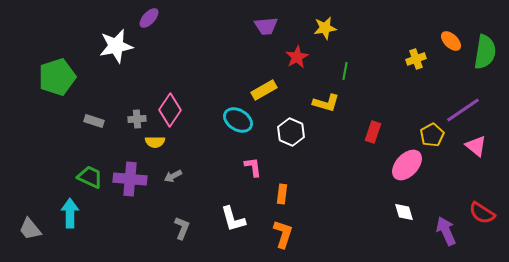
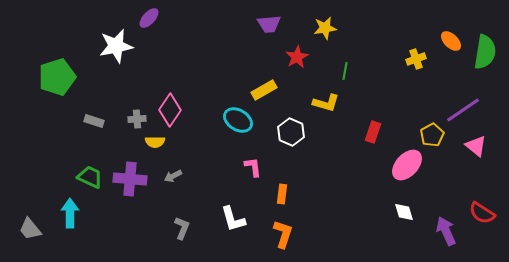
purple trapezoid: moved 3 px right, 2 px up
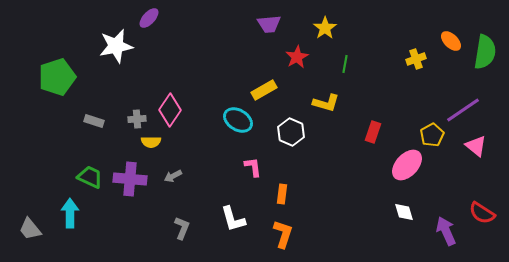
yellow star: rotated 25 degrees counterclockwise
green line: moved 7 px up
yellow semicircle: moved 4 px left
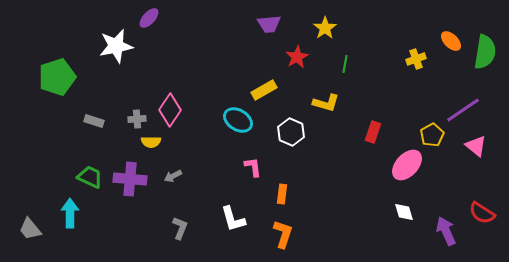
gray L-shape: moved 2 px left
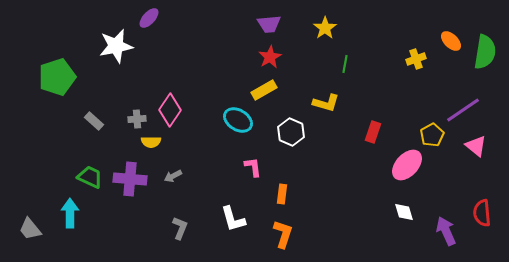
red star: moved 27 px left
gray rectangle: rotated 24 degrees clockwise
red semicircle: rotated 52 degrees clockwise
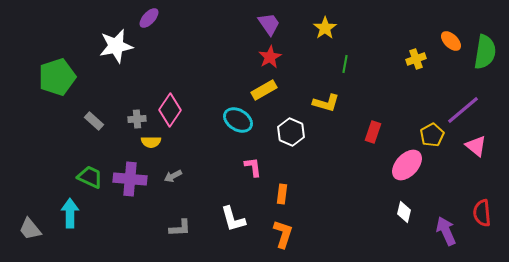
purple trapezoid: rotated 120 degrees counterclockwise
purple line: rotated 6 degrees counterclockwise
white diamond: rotated 30 degrees clockwise
gray L-shape: rotated 65 degrees clockwise
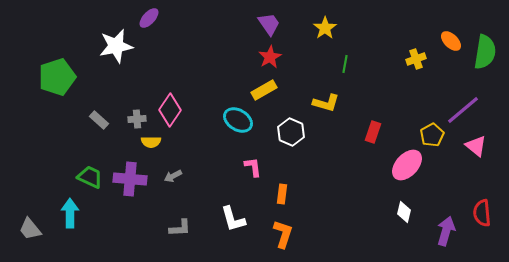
gray rectangle: moved 5 px right, 1 px up
purple arrow: rotated 40 degrees clockwise
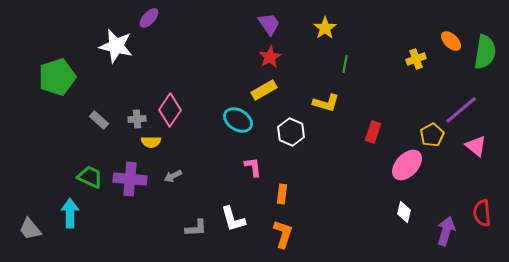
white star: rotated 24 degrees clockwise
purple line: moved 2 px left
gray L-shape: moved 16 px right
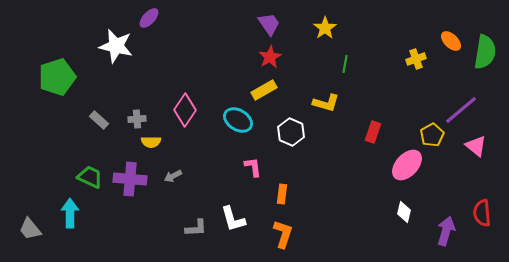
pink diamond: moved 15 px right
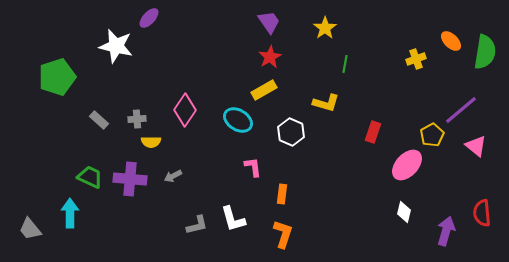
purple trapezoid: moved 2 px up
gray L-shape: moved 1 px right, 3 px up; rotated 10 degrees counterclockwise
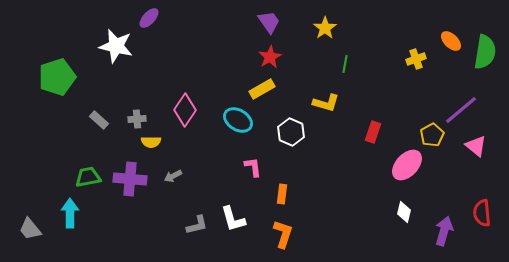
yellow rectangle: moved 2 px left, 1 px up
green trapezoid: moved 2 px left; rotated 36 degrees counterclockwise
purple arrow: moved 2 px left
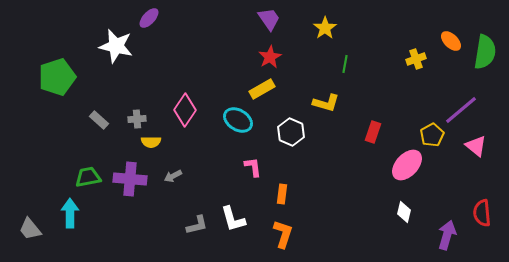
purple trapezoid: moved 3 px up
purple arrow: moved 3 px right, 4 px down
